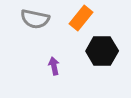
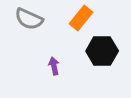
gray semicircle: moved 6 px left; rotated 12 degrees clockwise
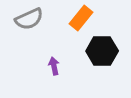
gray semicircle: rotated 48 degrees counterclockwise
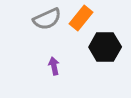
gray semicircle: moved 18 px right
black hexagon: moved 3 px right, 4 px up
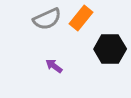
black hexagon: moved 5 px right, 2 px down
purple arrow: rotated 42 degrees counterclockwise
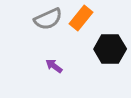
gray semicircle: moved 1 px right
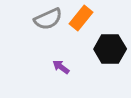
purple arrow: moved 7 px right, 1 px down
